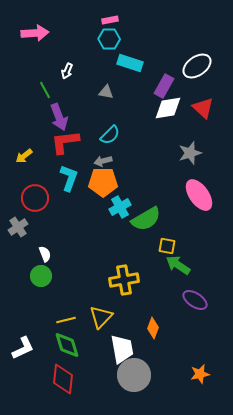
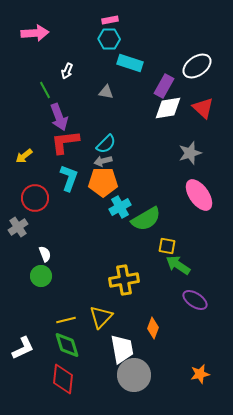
cyan semicircle: moved 4 px left, 9 px down
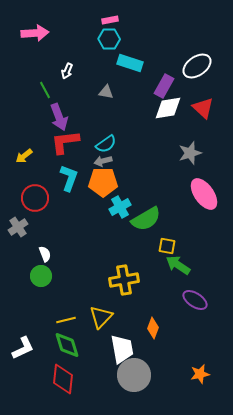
cyan semicircle: rotated 10 degrees clockwise
pink ellipse: moved 5 px right, 1 px up
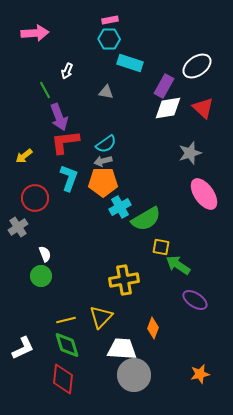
yellow square: moved 6 px left, 1 px down
white trapezoid: rotated 76 degrees counterclockwise
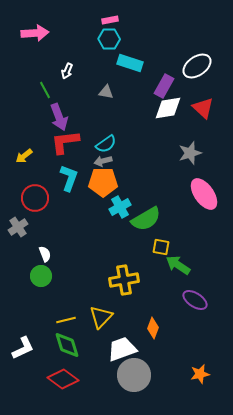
white trapezoid: rotated 24 degrees counterclockwise
red diamond: rotated 60 degrees counterclockwise
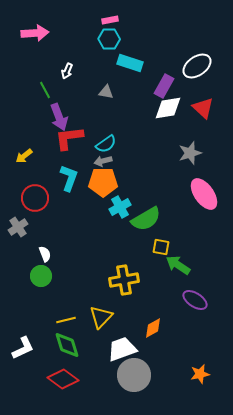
red L-shape: moved 4 px right, 4 px up
orange diamond: rotated 40 degrees clockwise
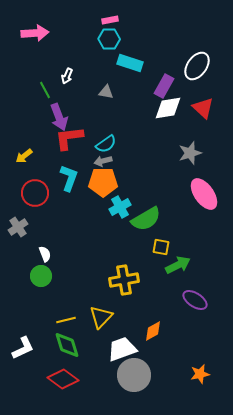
white ellipse: rotated 20 degrees counterclockwise
white arrow: moved 5 px down
red circle: moved 5 px up
green arrow: rotated 120 degrees clockwise
orange diamond: moved 3 px down
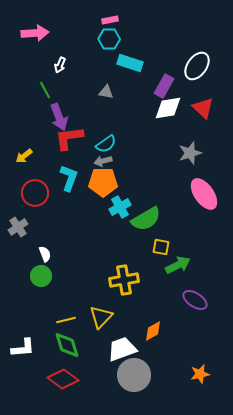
white arrow: moved 7 px left, 11 px up
white L-shape: rotated 20 degrees clockwise
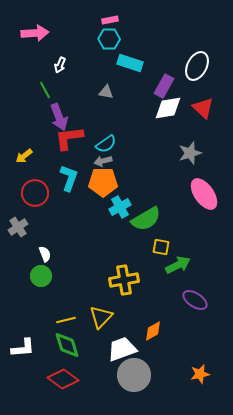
white ellipse: rotated 8 degrees counterclockwise
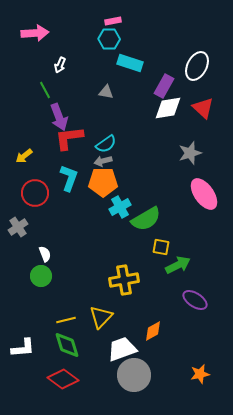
pink rectangle: moved 3 px right, 1 px down
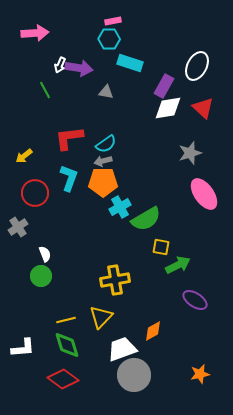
purple arrow: moved 20 px right, 49 px up; rotated 60 degrees counterclockwise
yellow cross: moved 9 px left
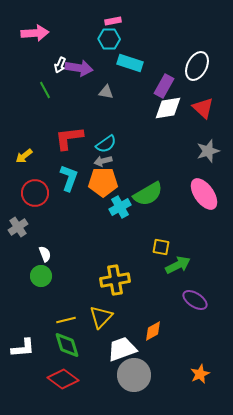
gray star: moved 18 px right, 2 px up
green semicircle: moved 2 px right, 25 px up
orange star: rotated 12 degrees counterclockwise
